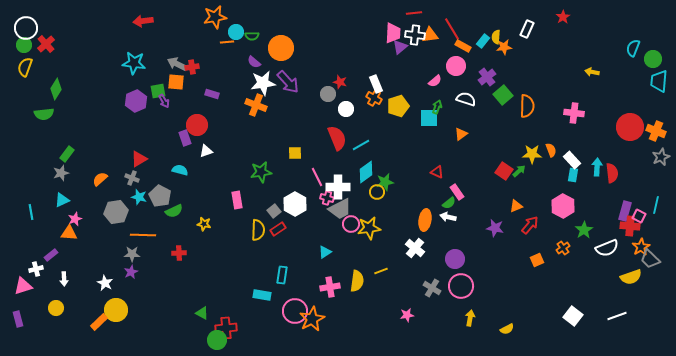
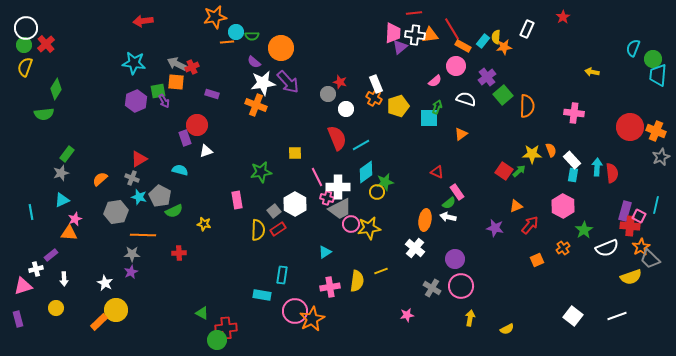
red cross at (192, 67): rotated 16 degrees counterclockwise
cyan trapezoid at (659, 81): moved 1 px left, 6 px up
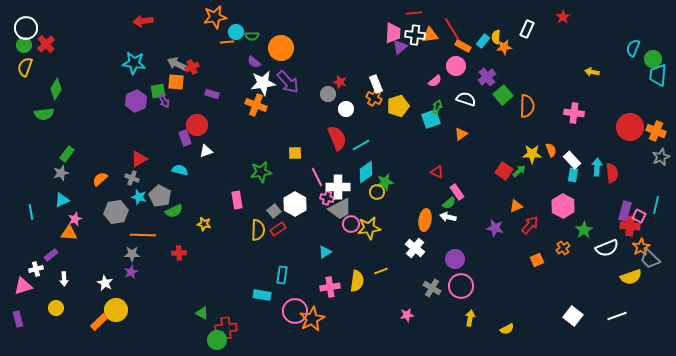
cyan square at (429, 118): moved 2 px right, 1 px down; rotated 18 degrees counterclockwise
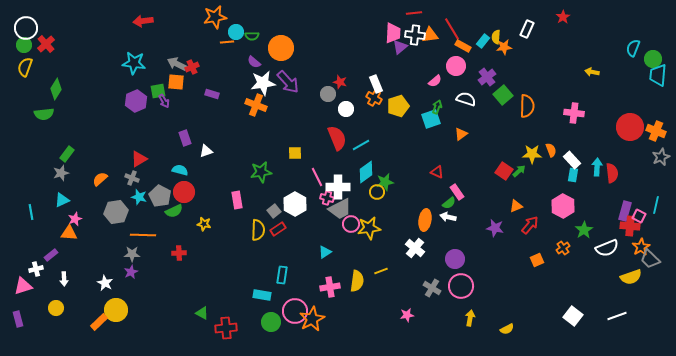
red circle at (197, 125): moved 13 px left, 67 px down
green circle at (217, 340): moved 54 px right, 18 px up
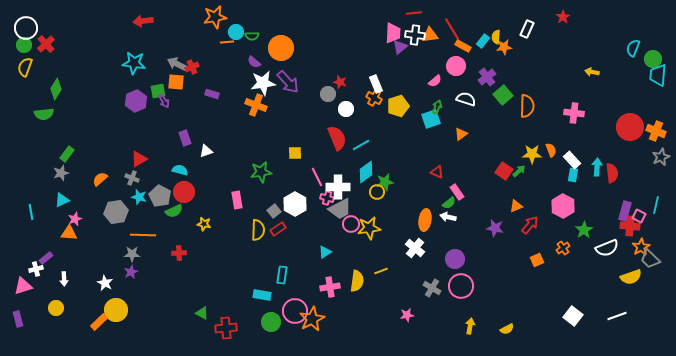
purple rectangle at (51, 255): moved 5 px left, 3 px down
yellow arrow at (470, 318): moved 8 px down
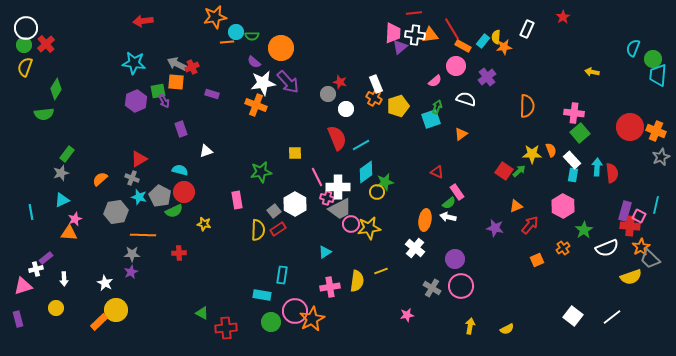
green square at (503, 95): moved 77 px right, 38 px down
purple rectangle at (185, 138): moved 4 px left, 9 px up
white line at (617, 316): moved 5 px left, 1 px down; rotated 18 degrees counterclockwise
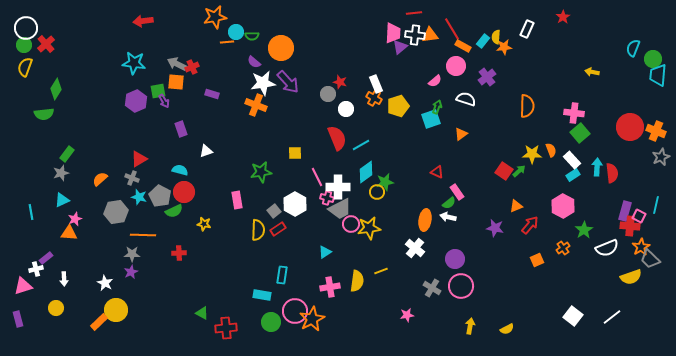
cyan rectangle at (573, 175): rotated 48 degrees clockwise
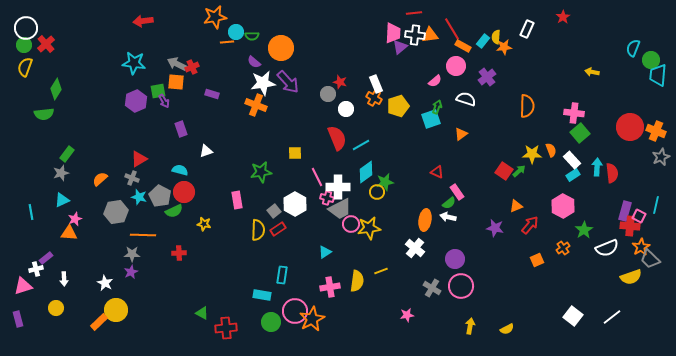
green circle at (653, 59): moved 2 px left, 1 px down
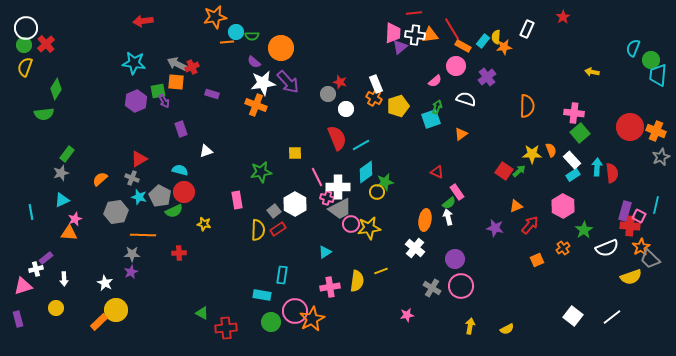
white arrow at (448, 217): rotated 63 degrees clockwise
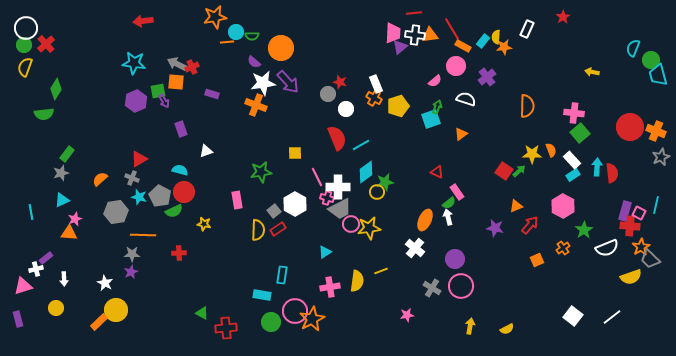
cyan trapezoid at (658, 75): rotated 20 degrees counterclockwise
pink square at (639, 216): moved 3 px up
orange ellipse at (425, 220): rotated 15 degrees clockwise
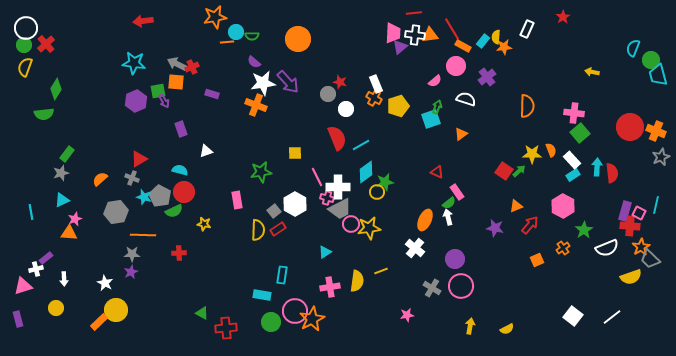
orange circle at (281, 48): moved 17 px right, 9 px up
cyan star at (139, 197): moved 5 px right
